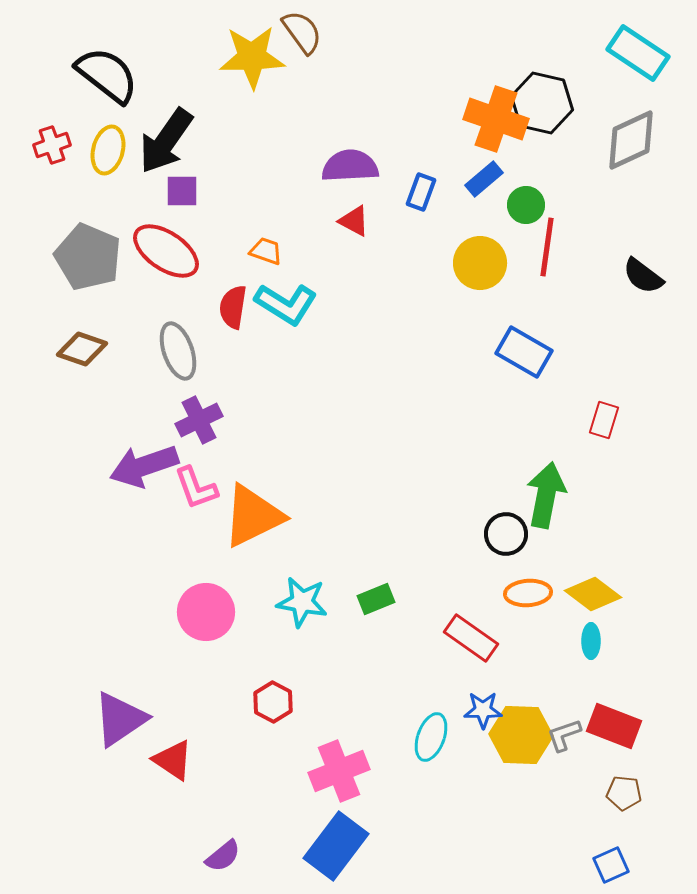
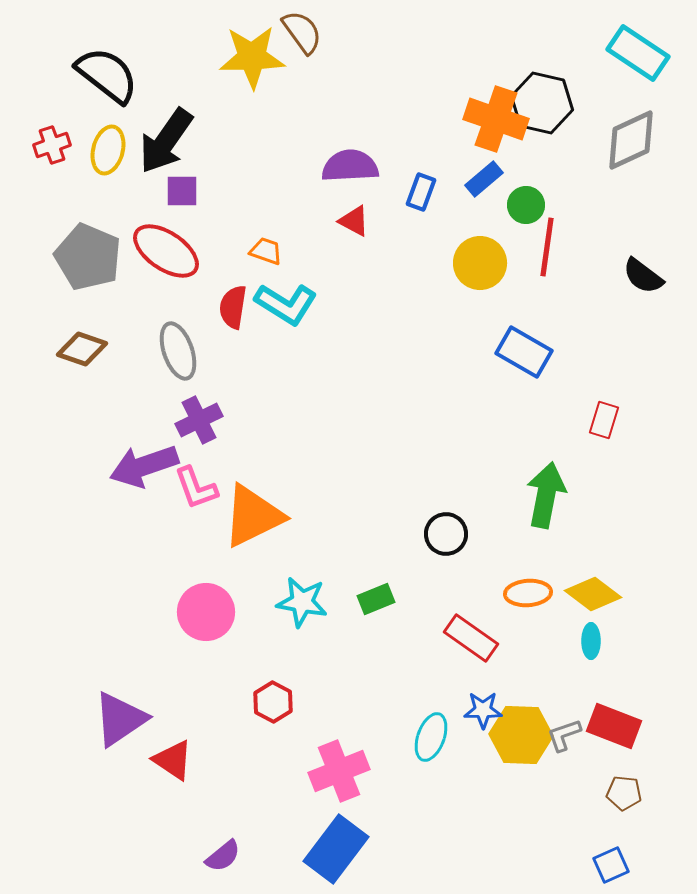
black circle at (506, 534): moved 60 px left
blue rectangle at (336, 846): moved 3 px down
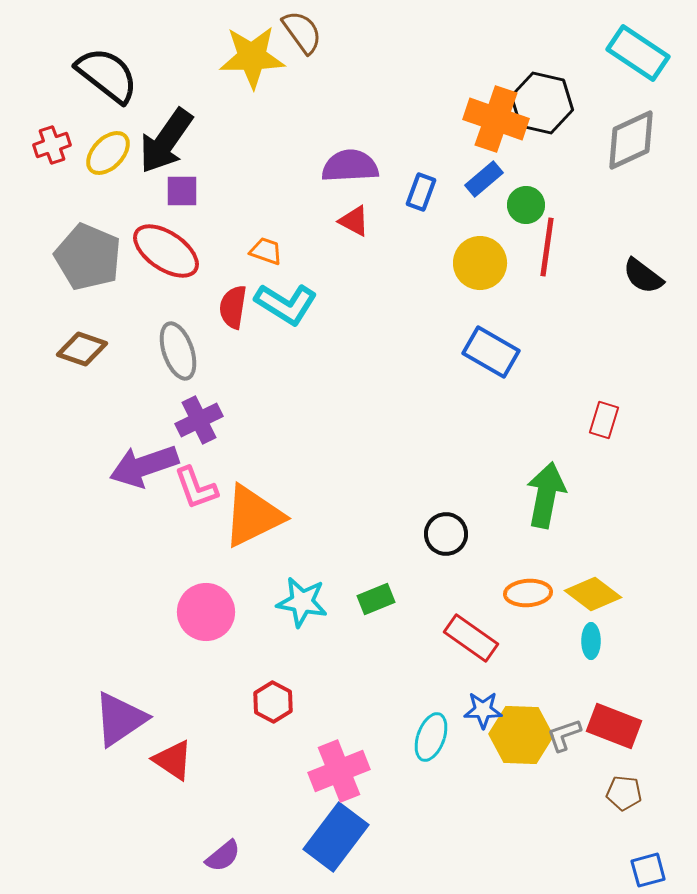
yellow ellipse at (108, 150): moved 3 px down; rotated 30 degrees clockwise
blue rectangle at (524, 352): moved 33 px left
blue rectangle at (336, 849): moved 12 px up
blue square at (611, 865): moved 37 px right, 5 px down; rotated 9 degrees clockwise
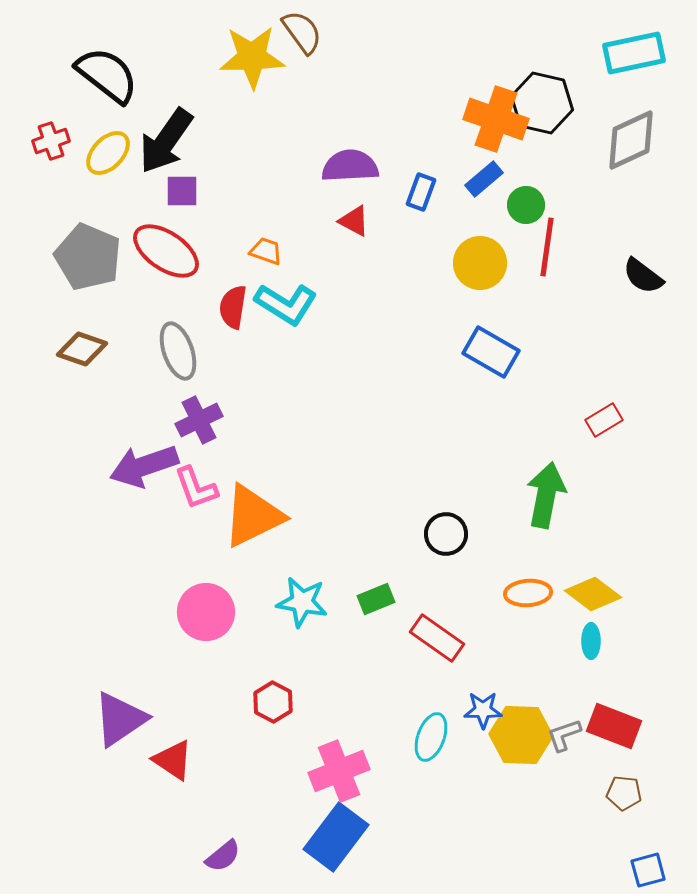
cyan rectangle at (638, 53): moved 4 px left; rotated 46 degrees counterclockwise
red cross at (52, 145): moved 1 px left, 4 px up
red rectangle at (604, 420): rotated 42 degrees clockwise
red rectangle at (471, 638): moved 34 px left
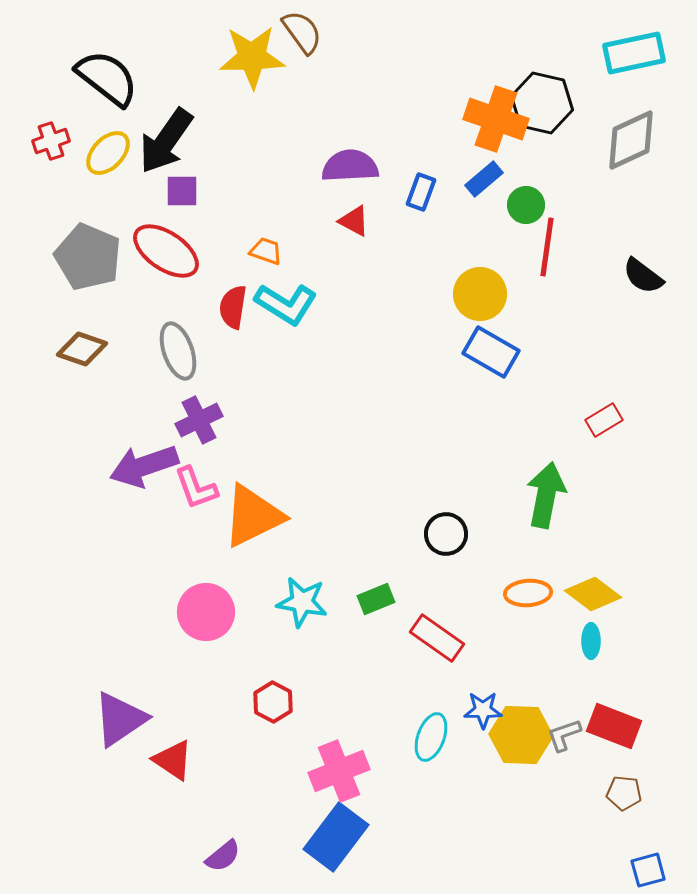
black semicircle at (107, 75): moved 3 px down
yellow circle at (480, 263): moved 31 px down
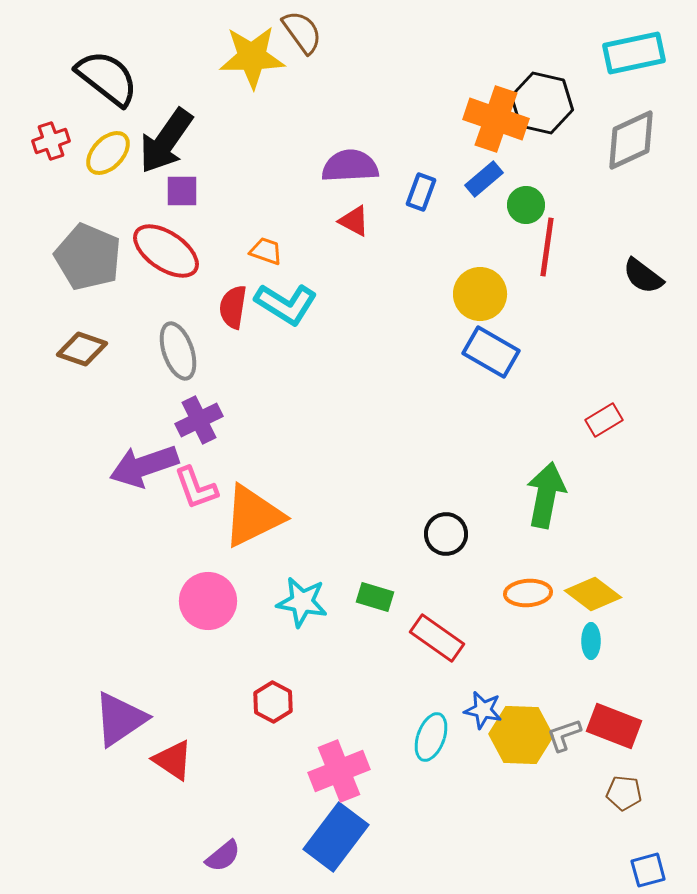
green rectangle at (376, 599): moved 1 px left, 2 px up; rotated 39 degrees clockwise
pink circle at (206, 612): moved 2 px right, 11 px up
blue star at (483, 710): rotated 12 degrees clockwise
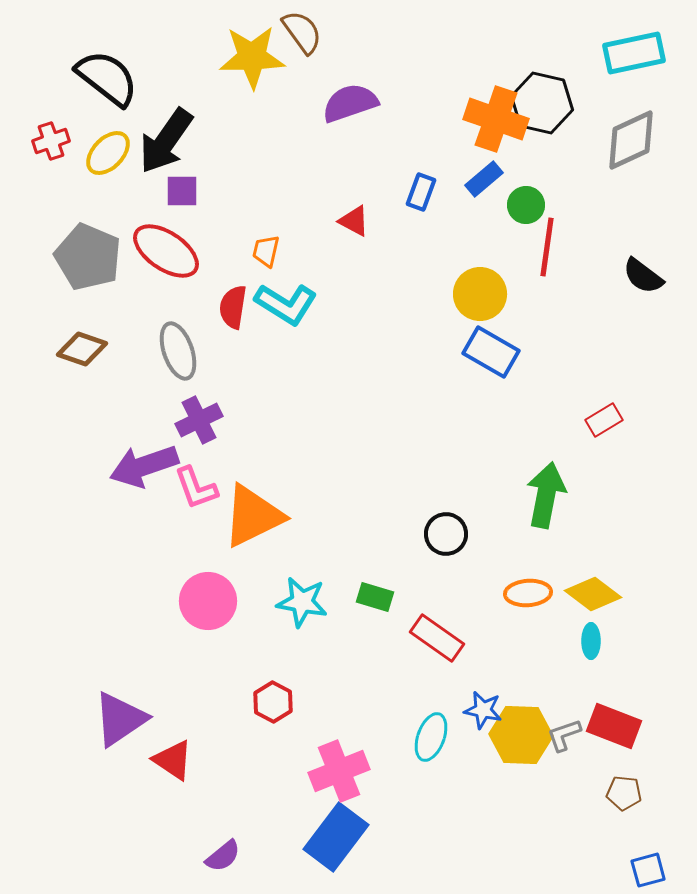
purple semicircle at (350, 166): moved 63 px up; rotated 16 degrees counterclockwise
orange trapezoid at (266, 251): rotated 96 degrees counterclockwise
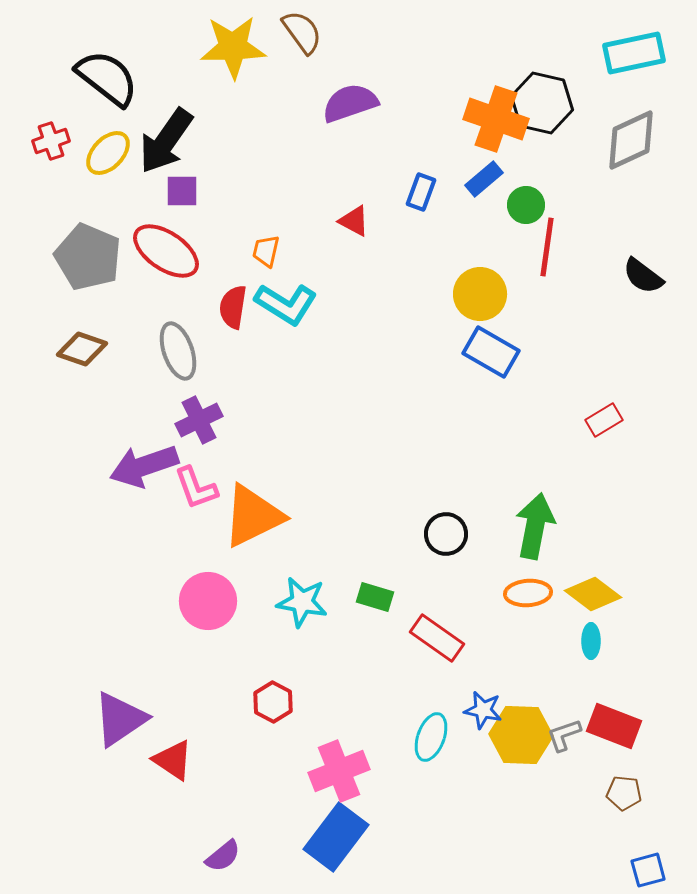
yellow star at (252, 57): moved 19 px left, 10 px up
green arrow at (546, 495): moved 11 px left, 31 px down
